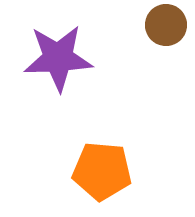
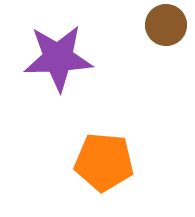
orange pentagon: moved 2 px right, 9 px up
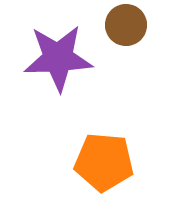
brown circle: moved 40 px left
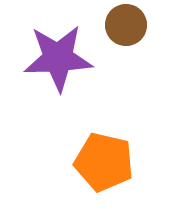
orange pentagon: rotated 8 degrees clockwise
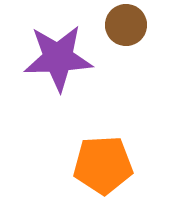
orange pentagon: moved 1 px left, 3 px down; rotated 16 degrees counterclockwise
